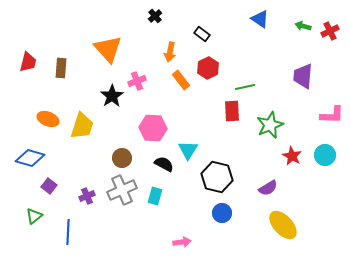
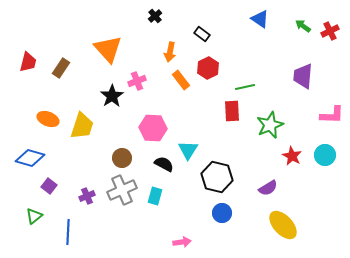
green arrow: rotated 21 degrees clockwise
brown rectangle: rotated 30 degrees clockwise
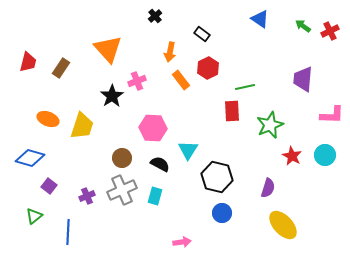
purple trapezoid: moved 3 px down
black semicircle: moved 4 px left
purple semicircle: rotated 42 degrees counterclockwise
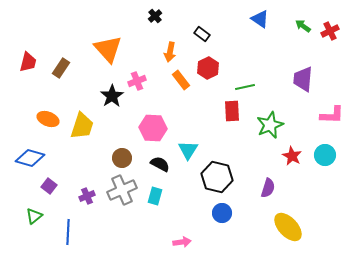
yellow ellipse: moved 5 px right, 2 px down
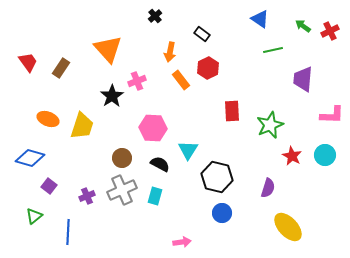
red trapezoid: rotated 50 degrees counterclockwise
green line: moved 28 px right, 37 px up
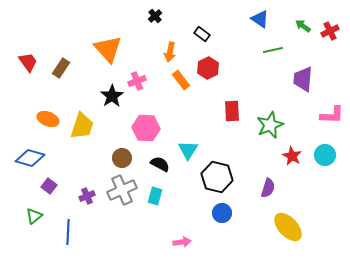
pink hexagon: moved 7 px left
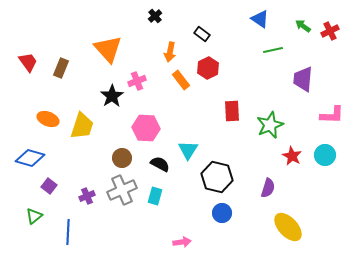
brown rectangle: rotated 12 degrees counterclockwise
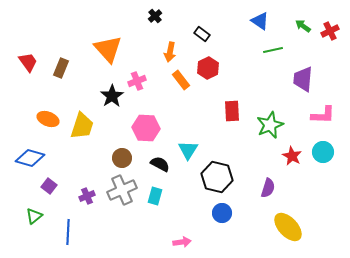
blue triangle: moved 2 px down
pink L-shape: moved 9 px left
cyan circle: moved 2 px left, 3 px up
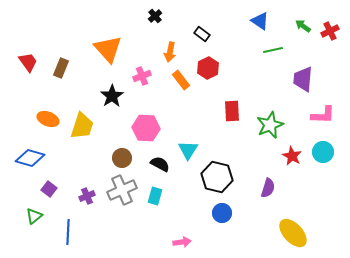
pink cross: moved 5 px right, 5 px up
purple square: moved 3 px down
yellow ellipse: moved 5 px right, 6 px down
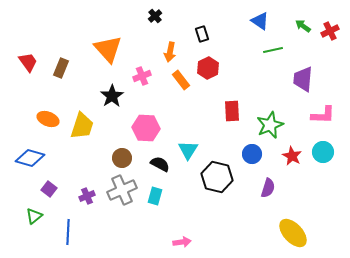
black rectangle: rotated 35 degrees clockwise
blue circle: moved 30 px right, 59 px up
